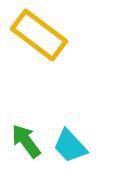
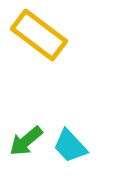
green arrow: rotated 93 degrees counterclockwise
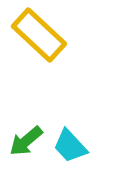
yellow rectangle: rotated 6 degrees clockwise
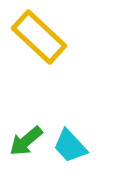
yellow rectangle: moved 2 px down
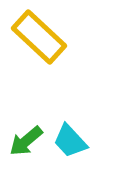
cyan trapezoid: moved 5 px up
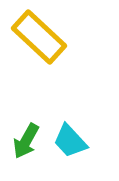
green arrow: rotated 21 degrees counterclockwise
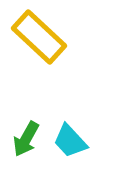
green arrow: moved 2 px up
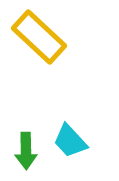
green arrow: moved 12 px down; rotated 30 degrees counterclockwise
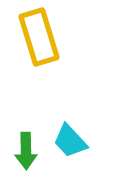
yellow rectangle: rotated 30 degrees clockwise
